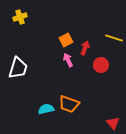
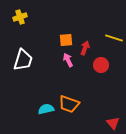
orange square: rotated 24 degrees clockwise
white trapezoid: moved 5 px right, 8 px up
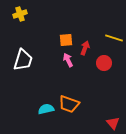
yellow cross: moved 3 px up
red circle: moved 3 px right, 2 px up
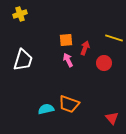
red triangle: moved 1 px left, 5 px up
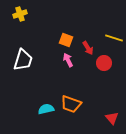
orange square: rotated 24 degrees clockwise
red arrow: moved 3 px right; rotated 128 degrees clockwise
orange trapezoid: moved 2 px right
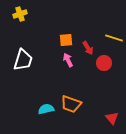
orange square: rotated 24 degrees counterclockwise
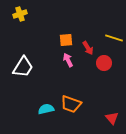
white trapezoid: moved 7 px down; rotated 15 degrees clockwise
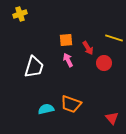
white trapezoid: moved 11 px right; rotated 15 degrees counterclockwise
